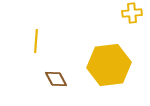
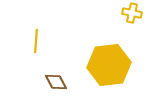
yellow cross: rotated 18 degrees clockwise
brown diamond: moved 3 px down
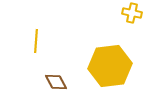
yellow hexagon: moved 1 px right, 1 px down
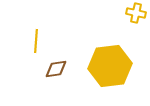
yellow cross: moved 4 px right
brown diamond: moved 13 px up; rotated 70 degrees counterclockwise
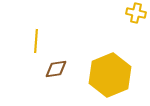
yellow hexagon: moved 9 px down; rotated 15 degrees counterclockwise
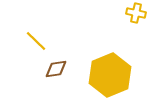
yellow line: rotated 50 degrees counterclockwise
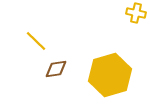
yellow hexagon: rotated 6 degrees clockwise
